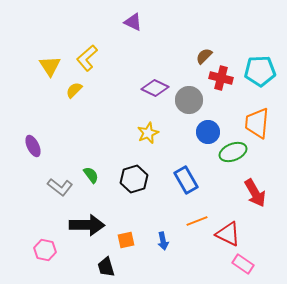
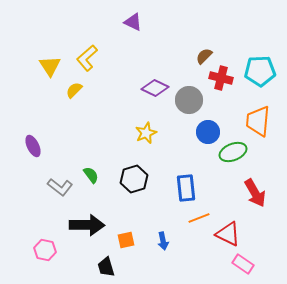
orange trapezoid: moved 1 px right, 2 px up
yellow star: moved 2 px left
blue rectangle: moved 8 px down; rotated 24 degrees clockwise
orange line: moved 2 px right, 3 px up
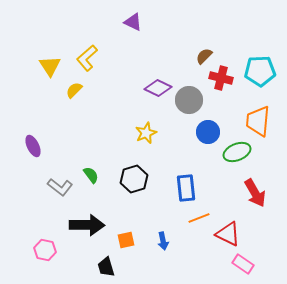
purple diamond: moved 3 px right
green ellipse: moved 4 px right
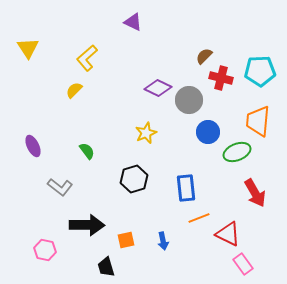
yellow triangle: moved 22 px left, 18 px up
green semicircle: moved 4 px left, 24 px up
pink rectangle: rotated 20 degrees clockwise
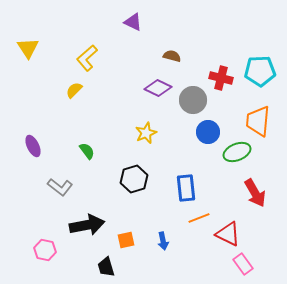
brown semicircle: moved 32 px left; rotated 60 degrees clockwise
gray circle: moved 4 px right
black arrow: rotated 12 degrees counterclockwise
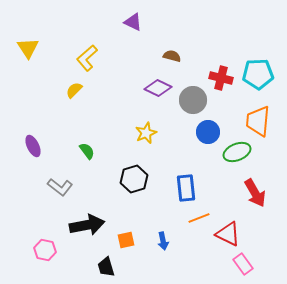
cyan pentagon: moved 2 px left, 3 px down
